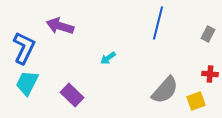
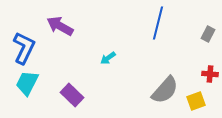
purple arrow: rotated 12 degrees clockwise
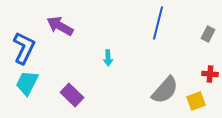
cyan arrow: rotated 56 degrees counterclockwise
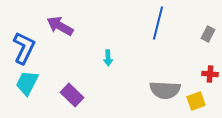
gray semicircle: rotated 52 degrees clockwise
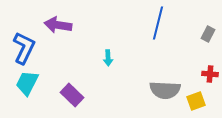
purple arrow: moved 2 px left, 1 px up; rotated 20 degrees counterclockwise
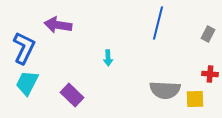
yellow square: moved 1 px left, 2 px up; rotated 18 degrees clockwise
